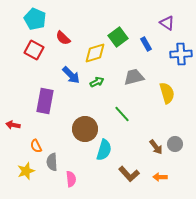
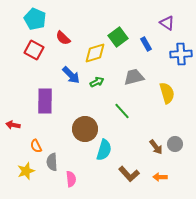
purple rectangle: rotated 10 degrees counterclockwise
green line: moved 3 px up
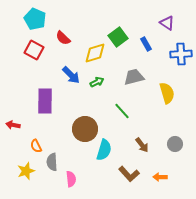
brown arrow: moved 14 px left, 2 px up
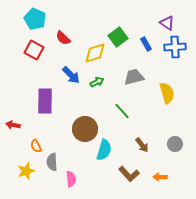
blue cross: moved 6 px left, 7 px up
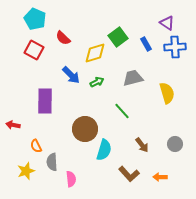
gray trapezoid: moved 1 px left, 1 px down
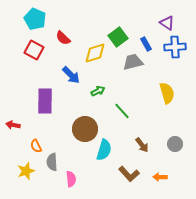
gray trapezoid: moved 16 px up
green arrow: moved 1 px right, 9 px down
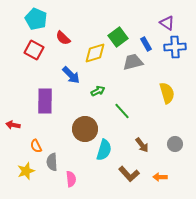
cyan pentagon: moved 1 px right
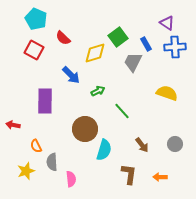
gray trapezoid: rotated 50 degrees counterclockwise
yellow semicircle: rotated 55 degrees counterclockwise
brown L-shape: rotated 130 degrees counterclockwise
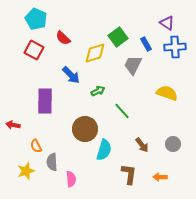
gray trapezoid: moved 3 px down
gray circle: moved 2 px left
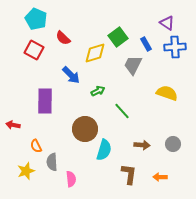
brown arrow: rotated 49 degrees counterclockwise
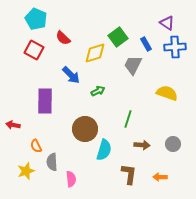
green line: moved 6 px right, 8 px down; rotated 60 degrees clockwise
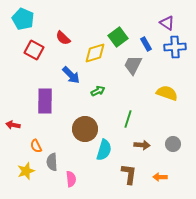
cyan pentagon: moved 13 px left
